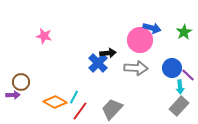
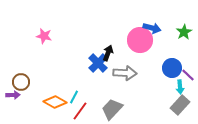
black arrow: rotated 63 degrees counterclockwise
gray arrow: moved 11 px left, 5 px down
gray rectangle: moved 1 px right, 1 px up
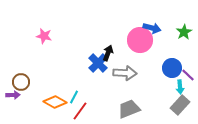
gray trapezoid: moved 17 px right; rotated 25 degrees clockwise
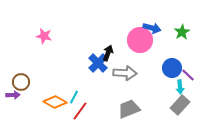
green star: moved 2 px left
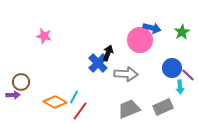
gray arrow: moved 1 px right, 1 px down
gray rectangle: moved 17 px left, 2 px down; rotated 24 degrees clockwise
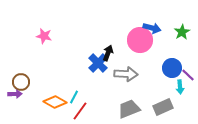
purple arrow: moved 2 px right, 1 px up
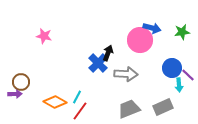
green star: rotated 21 degrees clockwise
cyan arrow: moved 1 px left, 2 px up
cyan line: moved 3 px right
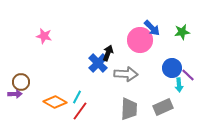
blue arrow: rotated 30 degrees clockwise
gray trapezoid: rotated 115 degrees clockwise
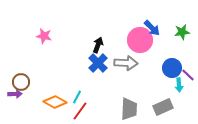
black arrow: moved 10 px left, 8 px up
gray arrow: moved 11 px up
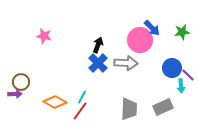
cyan arrow: moved 2 px right, 1 px down
cyan line: moved 5 px right
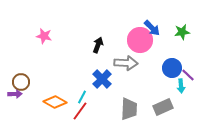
blue cross: moved 4 px right, 16 px down
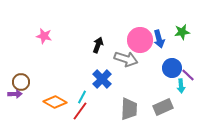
blue arrow: moved 7 px right, 11 px down; rotated 30 degrees clockwise
gray arrow: moved 4 px up; rotated 15 degrees clockwise
